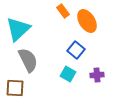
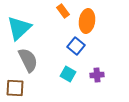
orange ellipse: rotated 40 degrees clockwise
cyan triangle: moved 1 px right, 1 px up
blue square: moved 4 px up
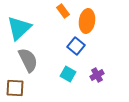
purple cross: rotated 24 degrees counterclockwise
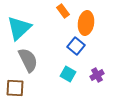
orange ellipse: moved 1 px left, 2 px down
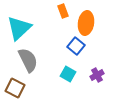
orange rectangle: rotated 16 degrees clockwise
brown square: rotated 24 degrees clockwise
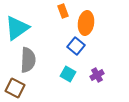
cyan triangle: moved 2 px left; rotated 8 degrees clockwise
gray semicircle: rotated 30 degrees clockwise
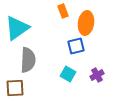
blue square: rotated 36 degrees clockwise
brown square: rotated 30 degrees counterclockwise
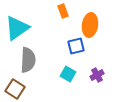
orange ellipse: moved 4 px right, 2 px down
brown square: moved 1 px down; rotated 36 degrees clockwise
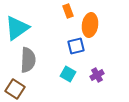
orange rectangle: moved 5 px right
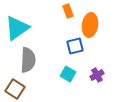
blue square: moved 1 px left
